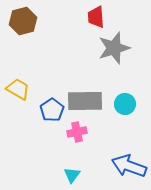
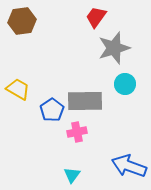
red trapezoid: rotated 40 degrees clockwise
brown hexagon: moved 1 px left; rotated 8 degrees clockwise
cyan circle: moved 20 px up
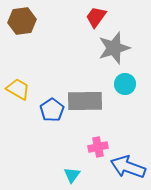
pink cross: moved 21 px right, 15 px down
blue arrow: moved 1 px left, 1 px down
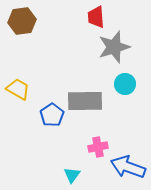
red trapezoid: rotated 40 degrees counterclockwise
gray star: moved 1 px up
blue pentagon: moved 5 px down
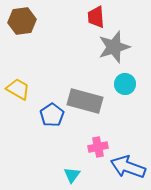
gray rectangle: rotated 16 degrees clockwise
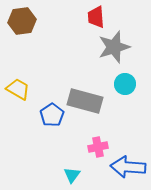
blue arrow: rotated 16 degrees counterclockwise
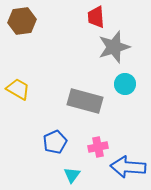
blue pentagon: moved 3 px right, 27 px down; rotated 10 degrees clockwise
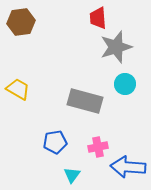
red trapezoid: moved 2 px right, 1 px down
brown hexagon: moved 1 px left, 1 px down
gray star: moved 2 px right
blue pentagon: rotated 15 degrees clockwise
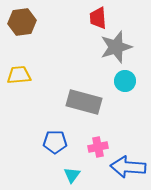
brown hexagon: moved 1 px right
cyan circle: moved 3 px up
yellow trapezoid: moved 1 px right, 14 px up; rotated 35 degrees counterclockwise
gray rectangle: moved 1 px left, 1 px down
blue pentagon: rotated 10 degrees clockwise
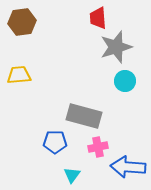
gray rectangle: moved 14 px down
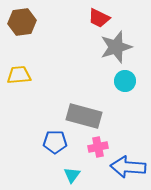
red trapezoid: moved 1 px right; rotated 60 degrees counterclockwise
